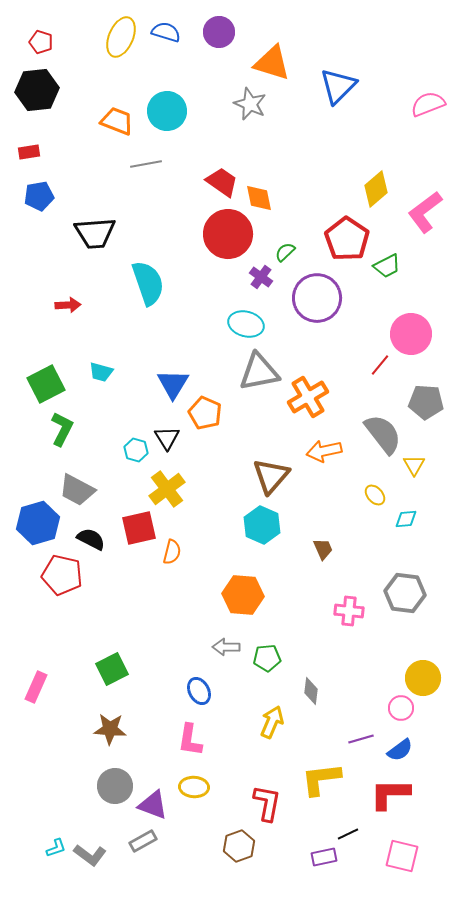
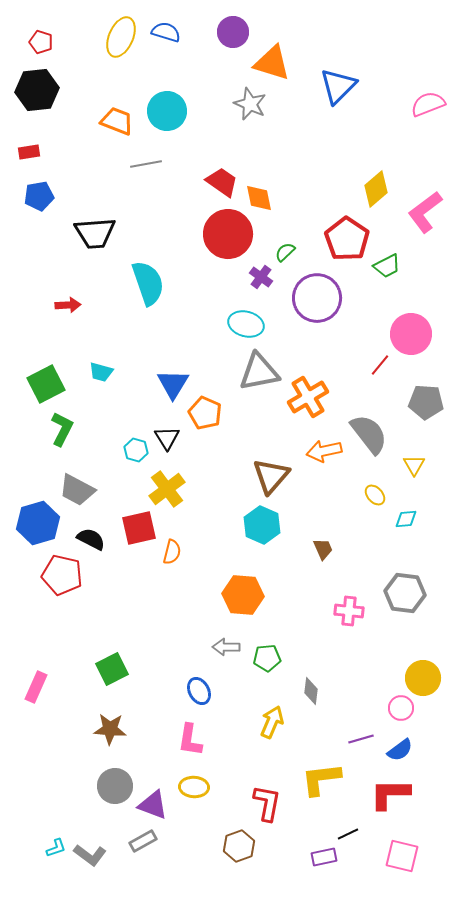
purple circle at (219, 32): moved 14 px right
gray semicircle at (383, 434): moved 14 px left
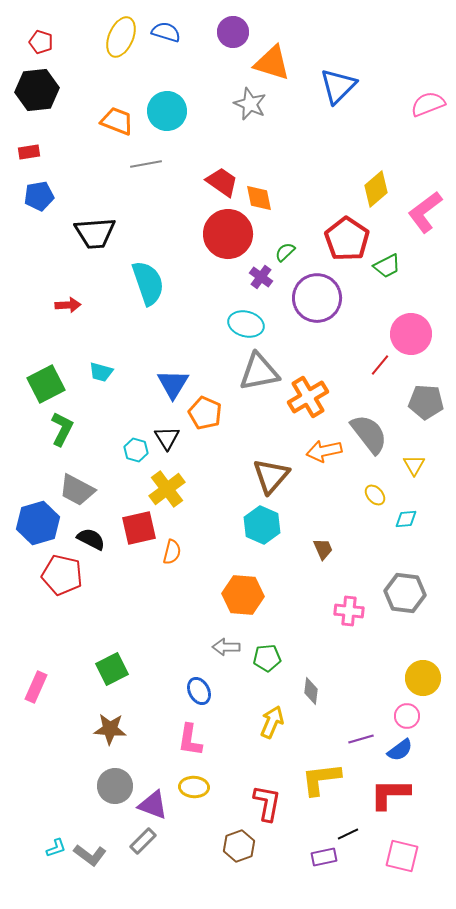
pink circle at (401, 708): moved 6 px right, 8 px down
gray rectangle at (143, 841): rotated 16 degrees counterclockwise
